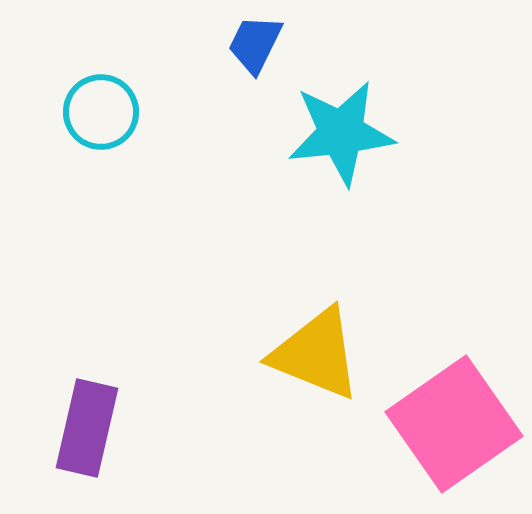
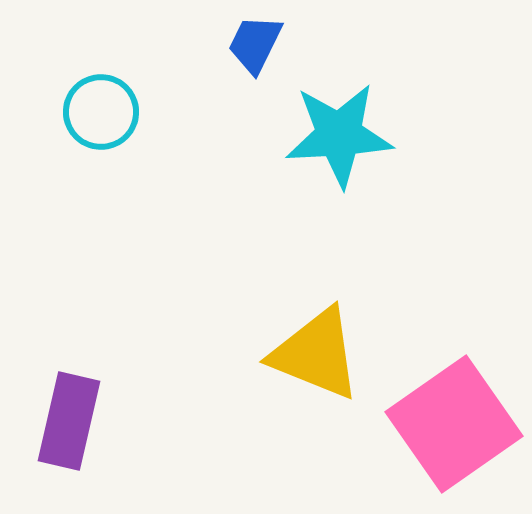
cyan star: moved 2 px left, 2 px down; rotated 3 degrees clockwise
purple rectangle: moved 18 px left, 7 px up
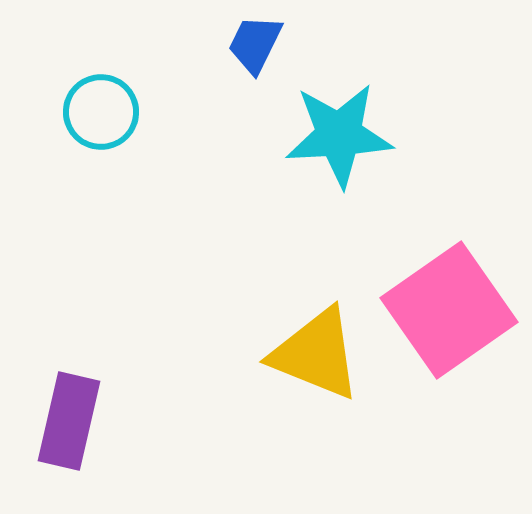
pink square: moved 5 px left, 114 px up
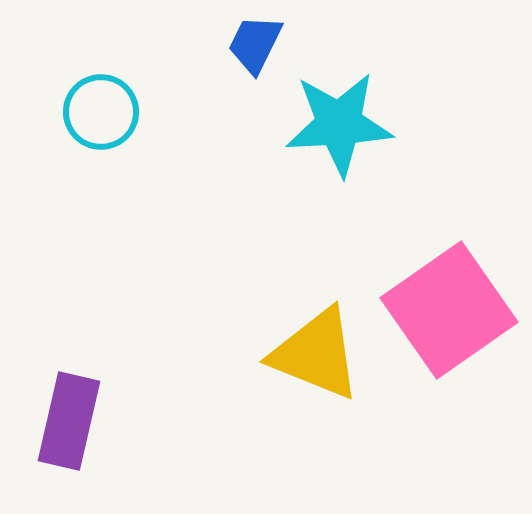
cyan star: moved 11 px up
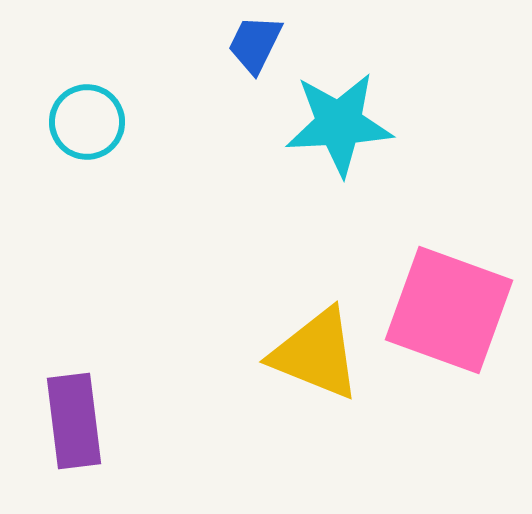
cyan circle: moved 14 px left, 10 px down
pink square: rotated 35 degrees counterclockwise
purple rectangle: moved 5 px right; rotated 20 degrees counterclockwise
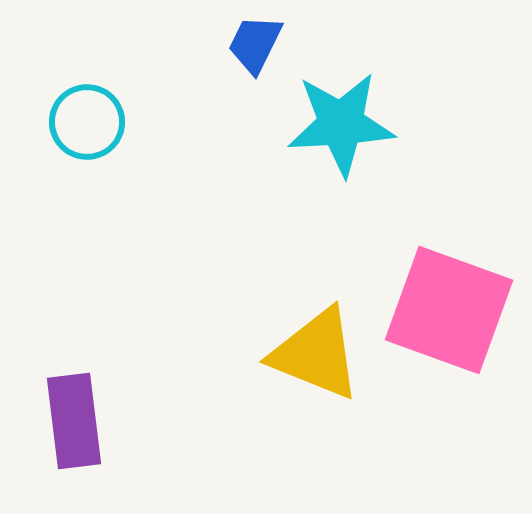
cyan star: moved 2 px right
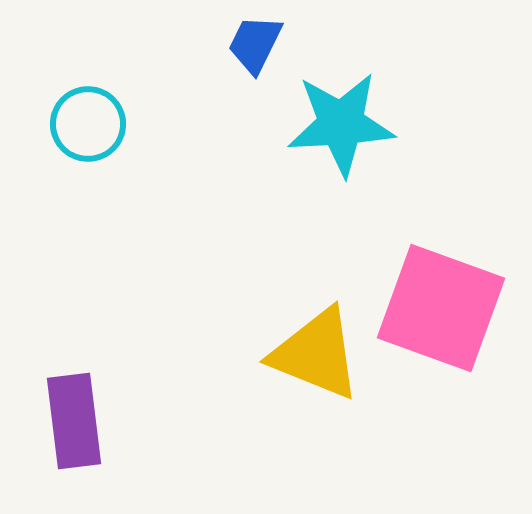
cyan circle: moved 1 px right, 2 px down
pink square: moved 8 px left, 2 px up
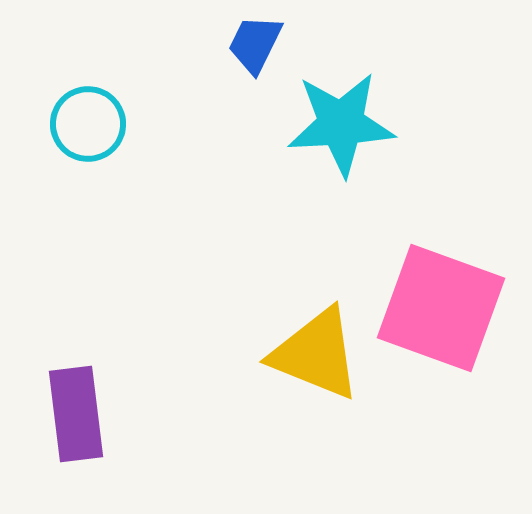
purple rectangle: moved 2 px right, 7 px up
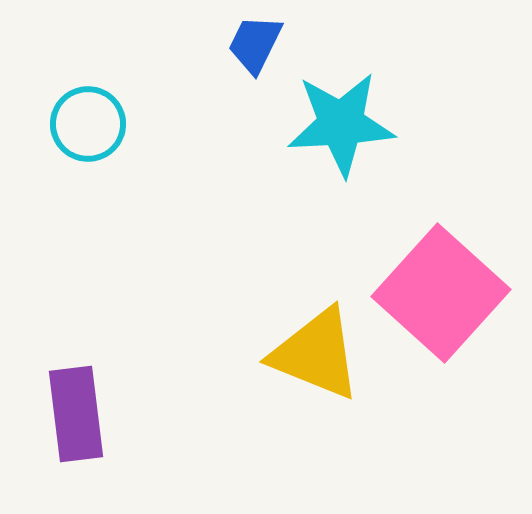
pink square: moved 15 px up; rotated 22 degrees clockwise
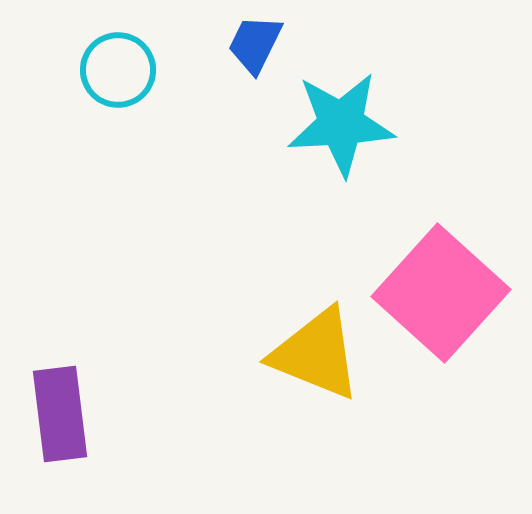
cyan circle: moved 30 px right, 54 px up
purple rectangle: moved 16 px left
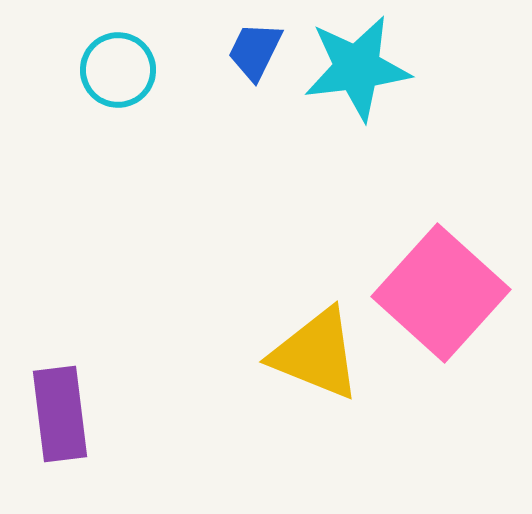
blue trapezoid: moved 7 px down
cyan star: moved 16 px right, 56 px up; rotated 4 degrees counterclockwise
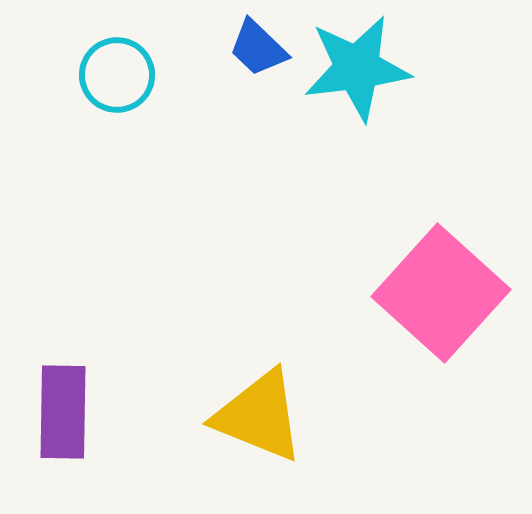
blue trapezoid: moved 3 px right, 3 px up; rotated 72 degrees counterclockwise
cyan circle: moved 1 px left, 5 px down
yellow triangle: moved 57 px left, 62 px down
purple rectangle: moved 3 px right, 2 px up; rotated 8 degrees clockwise
